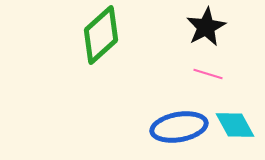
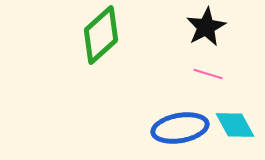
blue ellipse: moved 1 px right, 1 px down
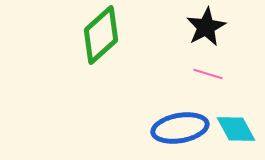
cyan diamond: moved 1 px right, 4 px down
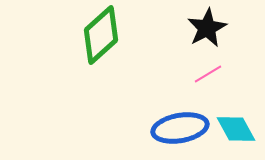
black star: moved 1 px right, 1 px down
pink line: rotated 48 degrees counterclockwise
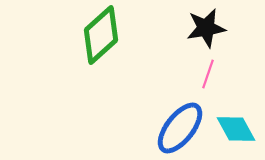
black star: moved 1 px left; rotated 18 degrees clockwise
pink line: rotated 40 degrees counterclockwise
blue ellipse: rotated 42 degrees counterclockwise
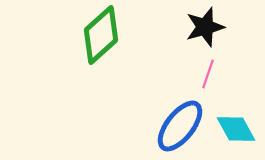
black star: moved 1 px left, 1 px up; rotated 6 degrees counterclockwise
blue ellipse: moved 2 px up
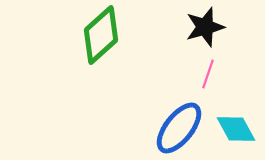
blue ellipse: moved 1 px left, 2 px down
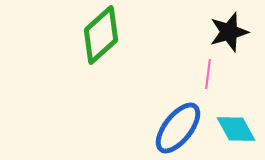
black star: moved 24 px right, 5 px down
pink line: rotated 12 degrees counterclockwise
blue ellipse: moved 1 px left
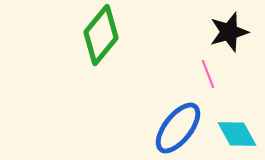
green diamond: rotated 8 degrees counterclockwise
pink line: rotated 28 degrees counterclockwise
cyan diamond: moved 1 px right, 5 px down
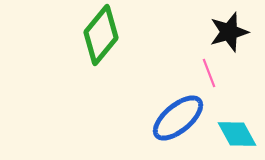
pink line: moved 1 px right, 1 px up
blue ellipse: moved 10 px up; rotated 12 degrees clockwise
